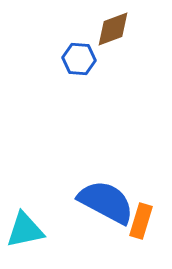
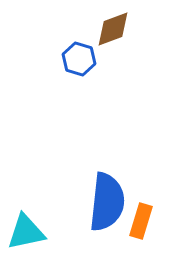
blue hexagon: rotated 12 degrees clockwise
blue semicircle: moved 1 px right; rotated 68 degrees clockwise
cyan triangle: moved 1 px right, 2 px down
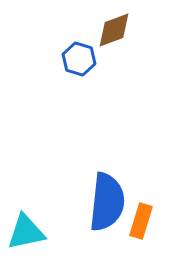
brown diamond: moved 1 px right, 1 px down
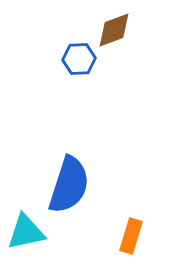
blue hexagon: rotated 20 degrees counterclockwise
blue semicircle: moved 38 px left, 17 px up; rotated 12 degrees clockwise
orange rectangle: moved 10 px left, 15 px down
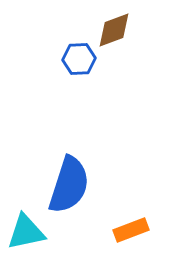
orange rectangle: moved 6 px up; rotated 52 degrees clockwise
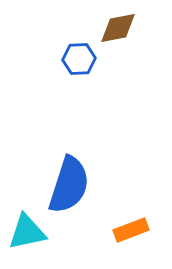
brown diamond: moved 4 px right, 2 px up; rotated 9 degrees clockwise
cyan triangle: moved 1 px right
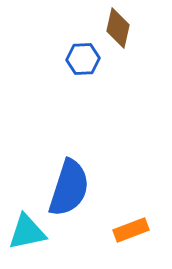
brown diamond: rotated 66 degrees counterclockwise
blue hexagon: moved 4 px right
blue semicircle: moved 3 px down
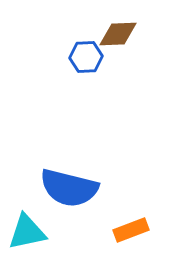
brown diamond: moved 6 px down; rotated 75 degrees clockwise
blue hexagon: moved 3 px right, 2 px up
blue semicircle: rotated 86 degrees clockwise
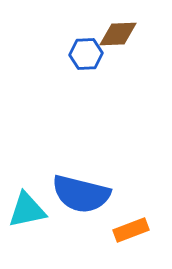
blue hexagon: moved 3 px up
blue semicircle: moved 12 px right, 6 px down
cyan triangle: moved 22 px up
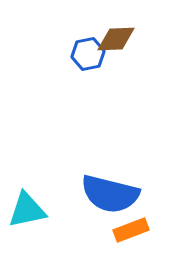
brown diamond: moved 2 px left, 5 px down
blue hexagon: moved 2 px right; rotated 8 degrees counterclockwise
blue semicircle: moved 29 px right
